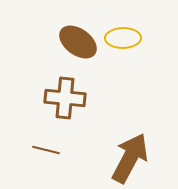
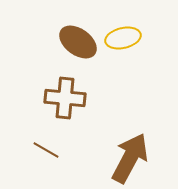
yellow ellipse: rotated 12 degrees counterclockwise
brown line: rotated 16 degrees clockwise
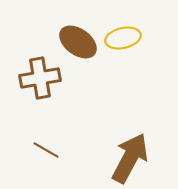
brown cross: moved 25 px left, 20 px up; rotated 15 degrees counterclockwise
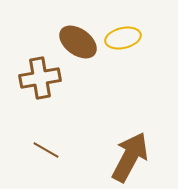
brown arrow: moved 1 px up
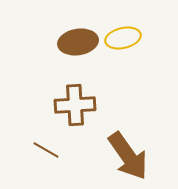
brown ellipse: rotated 45 degrees counterclockwise
brown cross: moved 35 px right, 27 px down; rotated 6 degrees clockwise
brown arrow: moved 2 px left, 1 px up; rotated 117 degrees clockwise
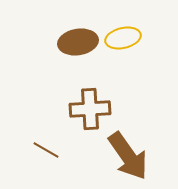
brown cross: moved 15 px right, 4 px down
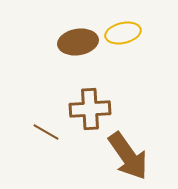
yellow ellipse: moved 5 px up
brown line: moved 18 px up
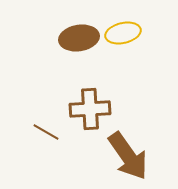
brown ellipse: moved 1 px right, 4 px up
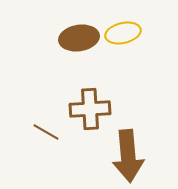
brown arrow: rotated 30 degrees clockwise
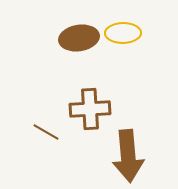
yellow ellipse: rotated 12 degrees clockwise
